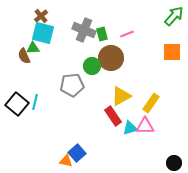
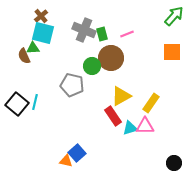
gray pentagon: rotated 20 degrees clockwise
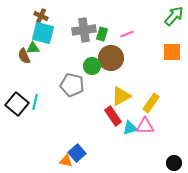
brown cross: rotated 24 degrees counterclockwise
gray cross: rotated 30 degrees counterclockwise
green rectangle: rotated 32 degrees clockwise
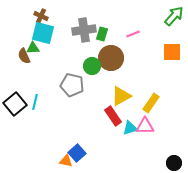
pink line: moved 6 px right
black square: moved 2 px left; rotated 10 degrees clockwise
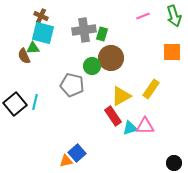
green arrow: rotated 120 degrees clockwise
pink line: moved 10 px right, 18 px up
yellow rectangle: moved 14 px up
orange triangle: rotated 24 degrees counterclockwise
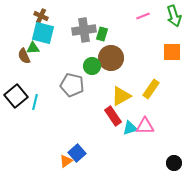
black square: moved 1 px right, 8 px up
orange triangle: rotated 24 degrees counterclockwise
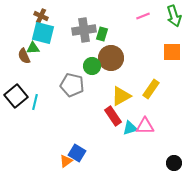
blue square: rotated 18 degrees counterclockwise
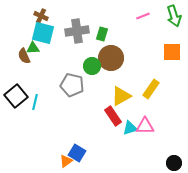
gray cross: moved 7 px left, 1 px down
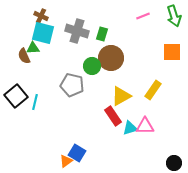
gray cross: rotated 25 degrees clockwise
yellow rectangle: moved 2 px right, 1 px down
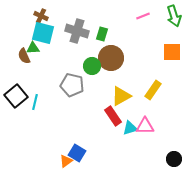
black circle: moved 4 px up
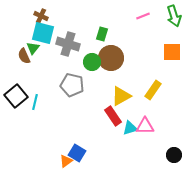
gray cross: moved 9 px left, 13 px down
green triangle: rotated 48 degrees counterclockwise
green circle: moved 4 px up
black circle: moved 4 px up
